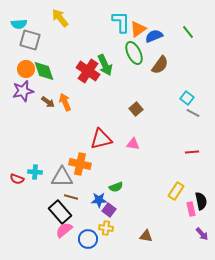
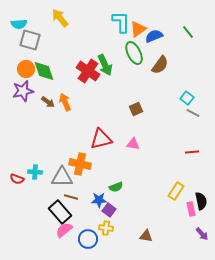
brown square: rotated 16 degrees clockwise
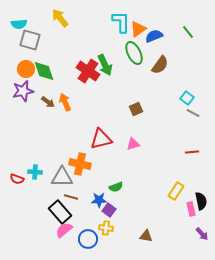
pink triangle: rotated 24 degrees counterclockwise
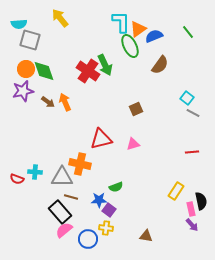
green ellipse: moved 4 px left, 7 px up
purple arrow: moved 10 px left, 9 px up
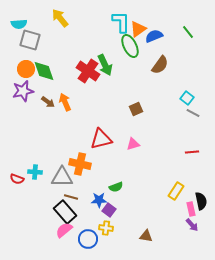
black rectangle: moved 5 px right
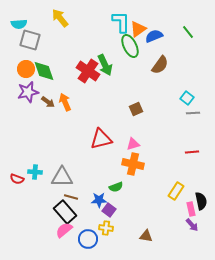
purple star: moved 5 px right, 1 px down
gray line: rotated 32 degrees counterclockwise
orange cross: moved 53 px right
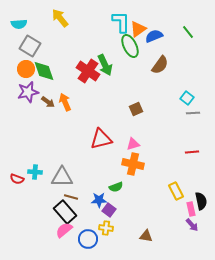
gray square: moved 6 px down; rotated 15 degrees clockwise
yellow rectangle: rotated 60 degrees counterclockwise
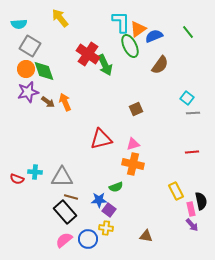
red cross: moved 17 px up
pink semicircle: moved 10 px down
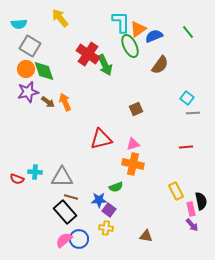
red line: moved 6 px left, 5 px up
blue circle: moved 9 px left
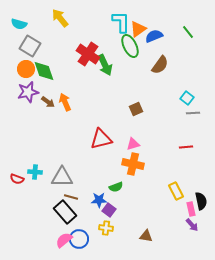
cyan semicircle: rotated 21 degrees clockwise
